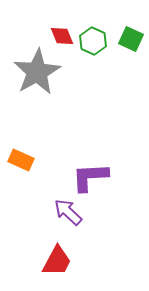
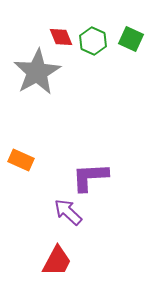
red diamond: moved 1 px left, 1 px down
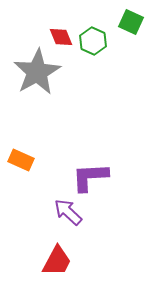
green square: moved 17 px up
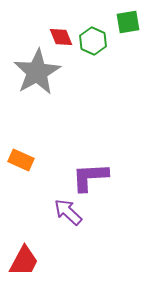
green square: moved 3 px left; rotated 35 degrees counterclockwise
red trapezoid: moved 33 px left
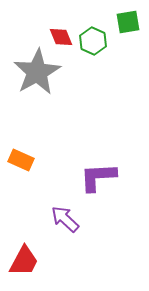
purple L-shape: moved 8 px right
purple arrow: moved 3 px left, 7 px down
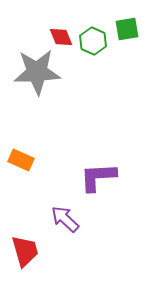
green square: moved 1 px left, 7 px down
gray star: rotated 27 degrees clockwise
red trapezoid: moved 1 px right, 10 px up; rotated 44 degrees counterclockwise
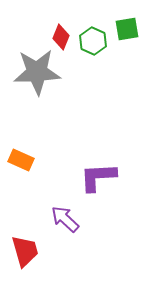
red diamond: rotated 45 degrees clockwise
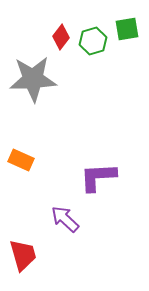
red diamond: rotated 15 degrees clockwise
green hexagon: rotated 20 degrees clockwise
gray star: moved 4 px left, 7 px down
red trapezoid: moved 2 px left, 4 px down
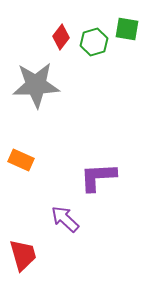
green square: rotated 20 degrees clockwise
green hexagon: moved 1 px right, 1 px down
gray star: moved 3 px right, 6 px down
